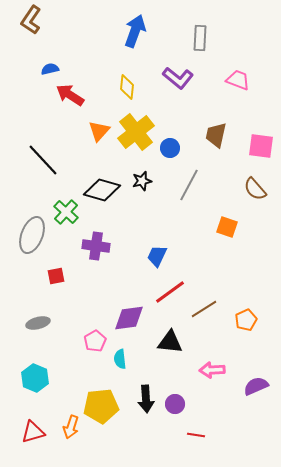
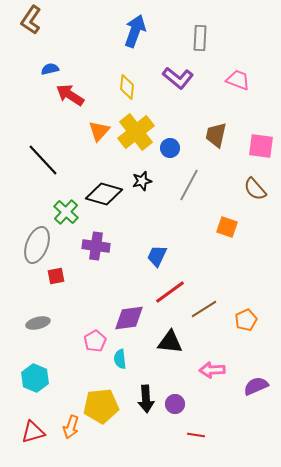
black diamond at (102, 190): moved 2 px right, 4 px down
gray ellipse at (32, 235): moved 5 px right, 10 px down
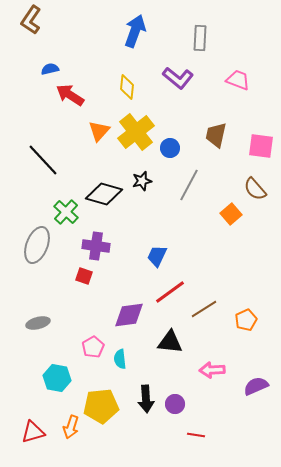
orange square at (227, 227): moved 4 px right, 13 px up; rotated 30 degrees clockwise
red square at (56, 276): moved 28 px right; rotated 30 degrees clockwise
purple diamond at (129, 318): moved 3 px up
pink pentagon at (95, 341): moved 2 px left, 6 px down
cyan hexagon at (35, 378): moved 22 px right; rotated 12 degrees counterclockwise
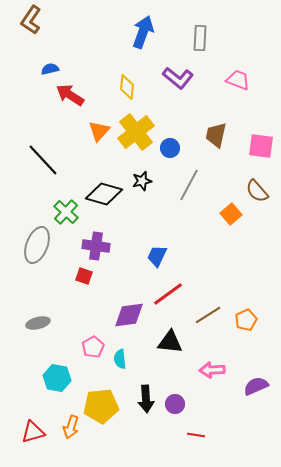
blue arrow at (135, 31): moved 8 px right, 1 px down
brown semicircle at (255, 189): moved 2 px right, 2 px down
red line at (170, 292): moved 2 px left, 2 px down
brown line at (204, 309): moved 4 px right, 6 px down
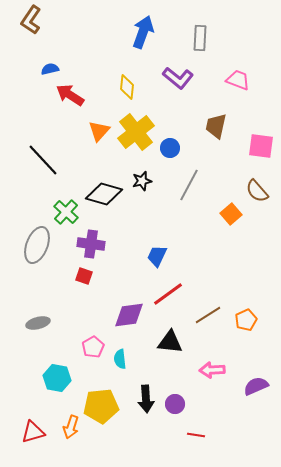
brown trapezoid at (216, 135): moved 9 px up
purple cross at (96, 246): moved 5 px left, 2 px up
